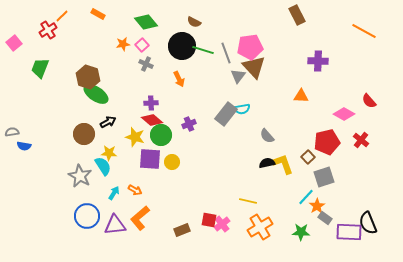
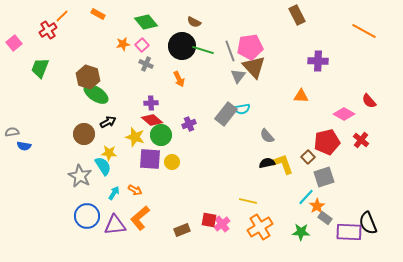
gray line at (226, 53): moved 4 px right, 2 px up
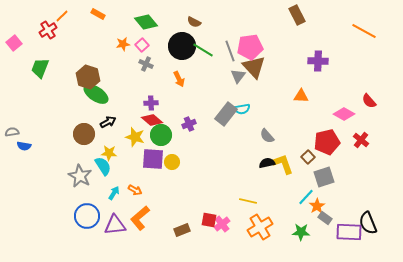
green line at (203, 50): rotated 15 degrees clockwise
purple square at (150, 159): moved 3 px right
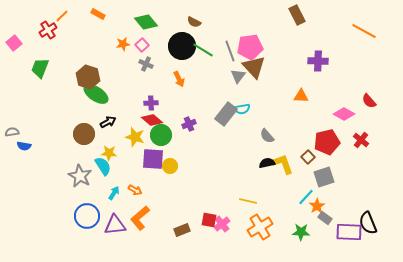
yellow circle at (172, 162): moved 2 px left, 4 px down
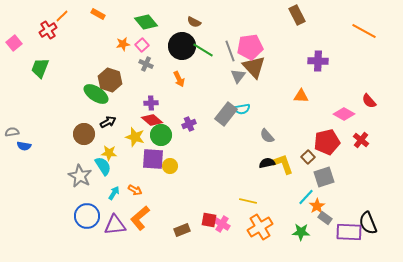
brown hexagon at (88, 77): moved 22 px right, 3 px down
pink cross at (222, 224): rotated 21 degrees counterclockwise
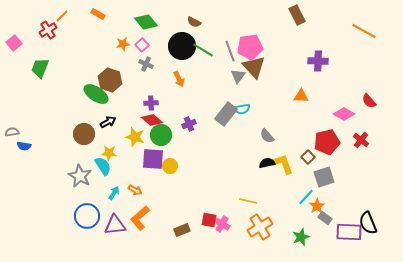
green star at (301, 232): moved 5 px down; rotated 24 degrees counterclockwise
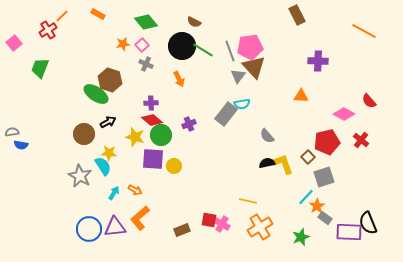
cyan semicircle at (242, 109): moved 5 px up
blue semicircle at (24, 146): moved 3 px left, 1 px up
yellow circle at (170, 166): moved 4 px right
blue circle at (87, 216): moved 2 px right, 13 px down
purple triangle at (115, 225): moved 2 px down
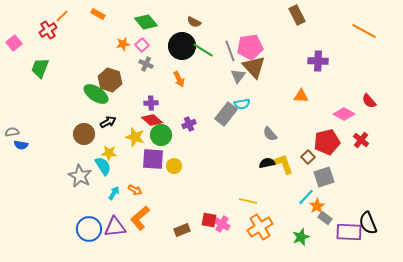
gray semicircle at (267, 136): moved 3 px right, 2 px up
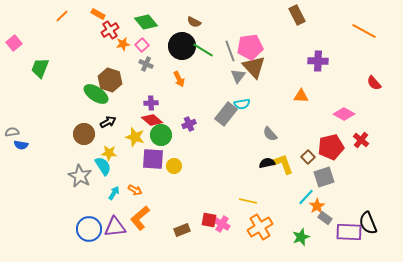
red cross at (48, 30): moved 62 px right
red semicircle at (369, 101): moved 5 px right, 18 px up
red pentagon at (327, 142): moved 4 px right, 5 px down
